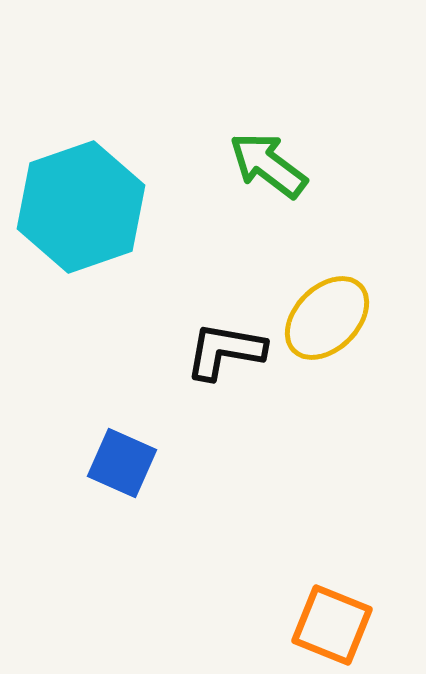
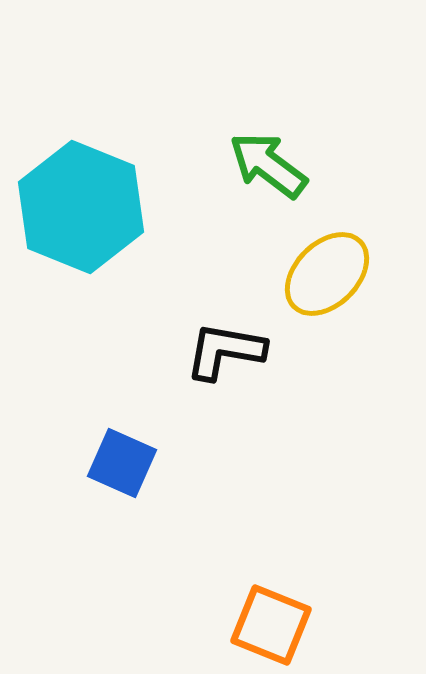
cyan hexagon: rotated 19 degrees counterclockwise
yellow ellipse: moved 44 px up
orange square: moved 61 px left
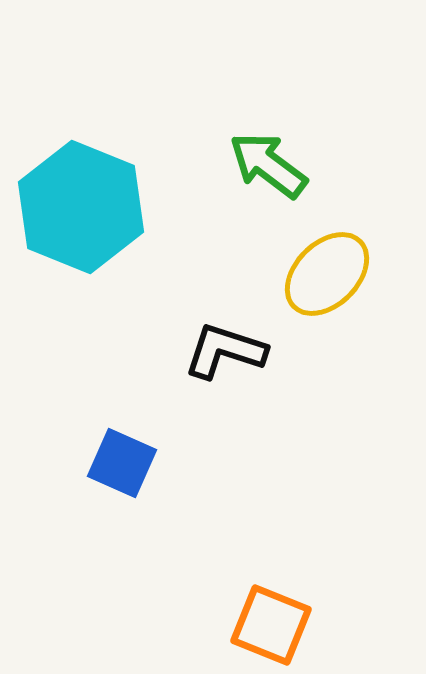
black L-shape: rotated 8 degrees clockwise
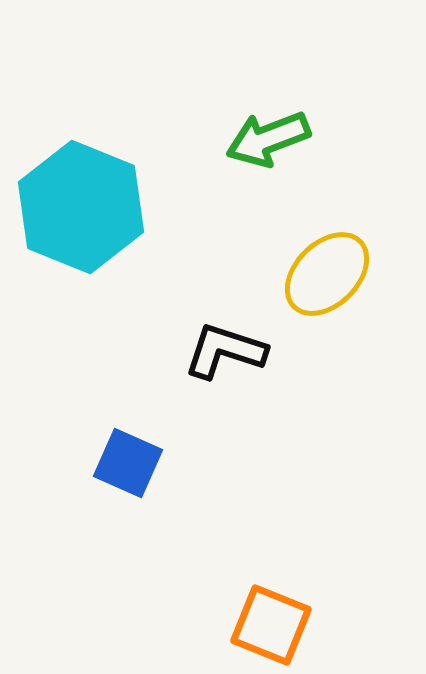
green arrow: moved 26 px up; rotated 58 degrees counterclockwise
blue square: moved 6 px right
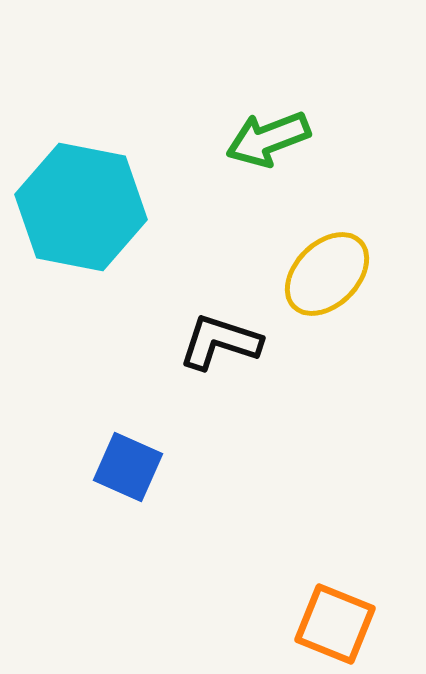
cyan hexagon: rotated 11 degrees counterclockwise
black L-shape: moved 5 px left, 9 px up
blue square: moved 4 px down
orange square: moved 64 px right, 1 px up
